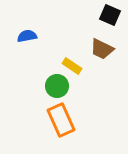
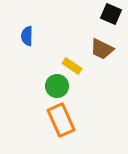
black square: moved 1 px right, 1 px up
blue semicircle: rotated 78 degrees counterclockwise
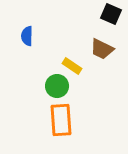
orange rectangle: rotated 20 degrees clockwise
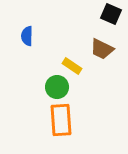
green circle: moved 1 px down
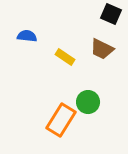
blue semicircle: rotated 96 degrees clockwise
yellow rectangle: moved 7 px left, 9 px up
green circle: moved 31 px right, 15 px down
orange rectangle: rotated 36 degrees clockwise
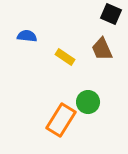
brown trapezoid: rotated 40 degrees clockwise
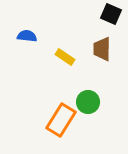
brown trapezoid: rotated 25 degrees clockwise
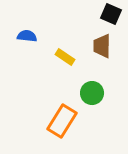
brown trapezoid: moved 3 px up
green circle: moved 4 px right, 9 px up
orange rectangle: moved 1 px right, 1 px down
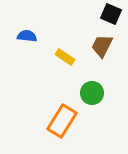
brown trapezoid: rotated 25 degrees clockwise
